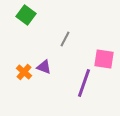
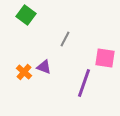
pink square: moved 1 px right, 1 px up
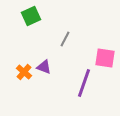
green square: moved 5 px right, 1 px down; rotated 30 degrees clockwise
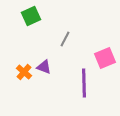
pink square: rotated 30 degrees counterclockwise
purple line: rotated 20 degrees counterclockwise
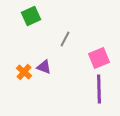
pink square: moved 6 px left
purple line: moved 15 px right, 6 px down
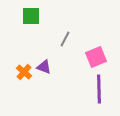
green square: rotated 24 degrees clockwise
pink square: moved 3 px left, 1 px up
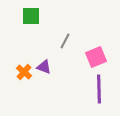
gray line: moved 2 px down
